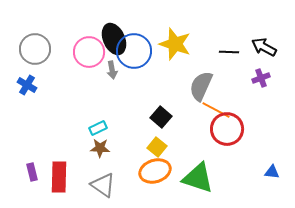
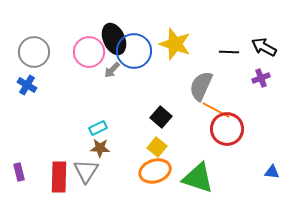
gray circle: moved 1 px left, 3 px down
gray arrow: rotated 54 degrees clockwise
purple rectangle: moved 13 px left
gray triangle: moved 17 px left, 14 px up; rotated 28 degrees clockwise
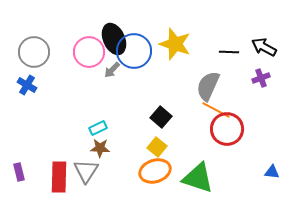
gray semicircle: moved 7 px right
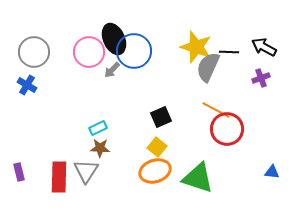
yellow star: moved 21 px right, 3 px down
gray semicircle: moved 19 px up
black square: rotated 25 degrees clockwise
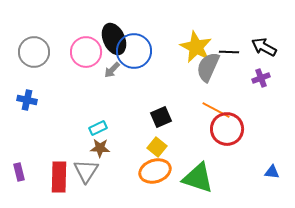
yellow star: rotated 8 degrees clockwise
pink circle: moved 3 px left
blue cross: moved 15 px down; rotated 18 degrees counterclockwise
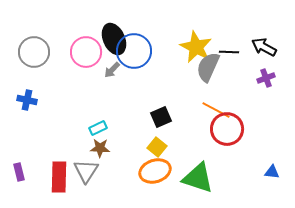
purple cross: moved 5 px right
